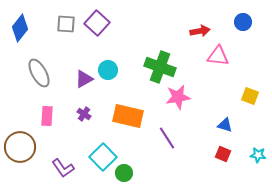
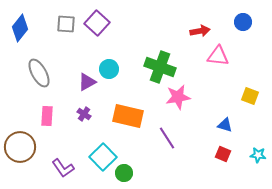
cyan circle: moved 1 px right, 1 px up
purple triangle: moved 3 px right, 3 px down
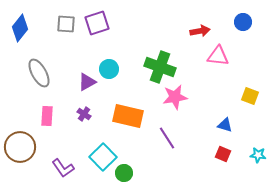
purple square: rotated 30 degrees clockwise
pink star: moved 3 px left
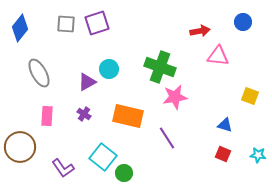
cyan square: rotated 8 degrees counterclockwise
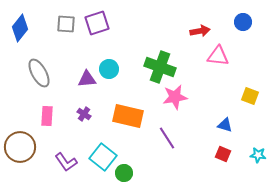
purple triangle: moved 3 px up; rotated 24 degrees clockwise
purple L-shape: moved 3 px right, 6 px up
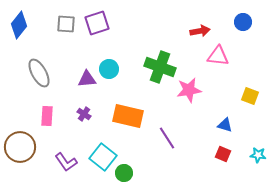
blue diamond: moved 1 px left, 3 px up
pink star: moved 14 px right, 7 px up
